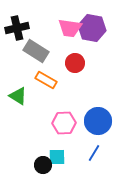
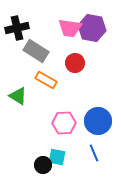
blue line: rotated 54 degrees counterclockwise
cyan square: rotated 12 degrees clockwise
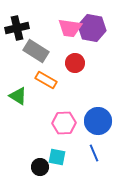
black circle: moved 3 px left, 2 px down
